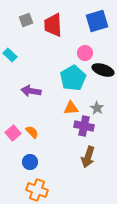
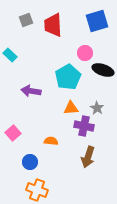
cyan pentagon: moved 5 px left, 1 px up
orange semicircle: moved 19 px right, 9 px down; rotated 40 degrees counterclockwise
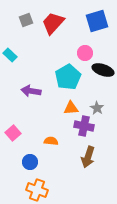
red trapezoid: moved 2 px up; rotated 45 degrees clockwise
